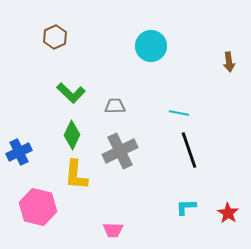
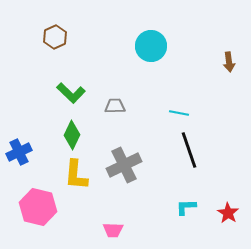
gray cross: moved 4 px right, 14 px down
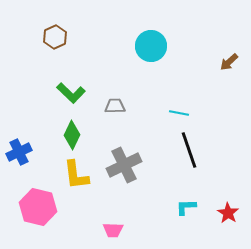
brown arrow: rotated 54 degrees clockwise
yellow L-shape: rotated 12 degrees counterclockwise
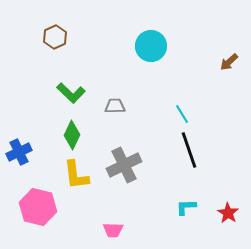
cyan line: moved 3 px right, 1 px down; rotated 48 degrees clockwise
